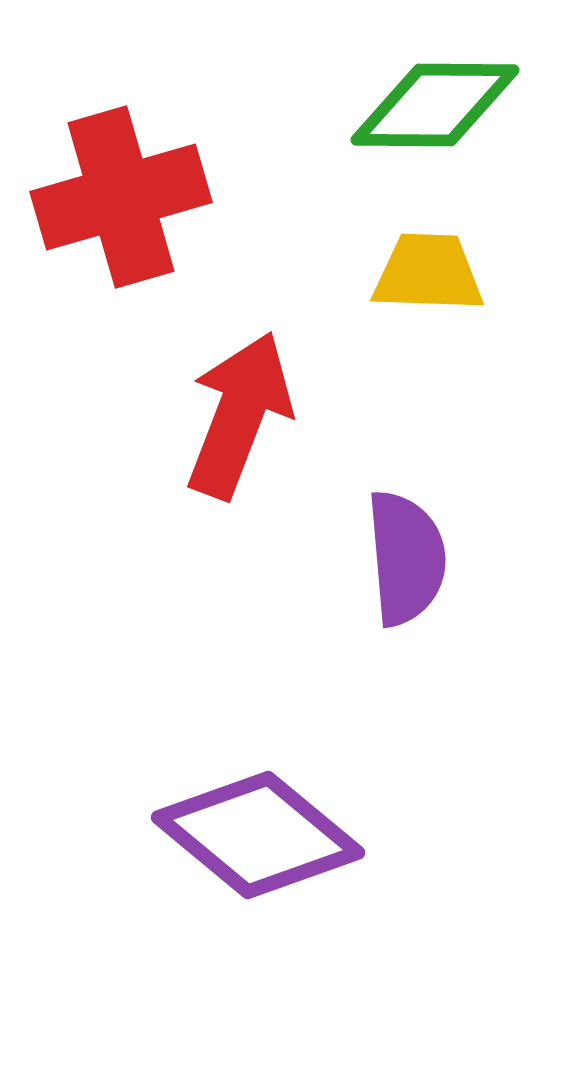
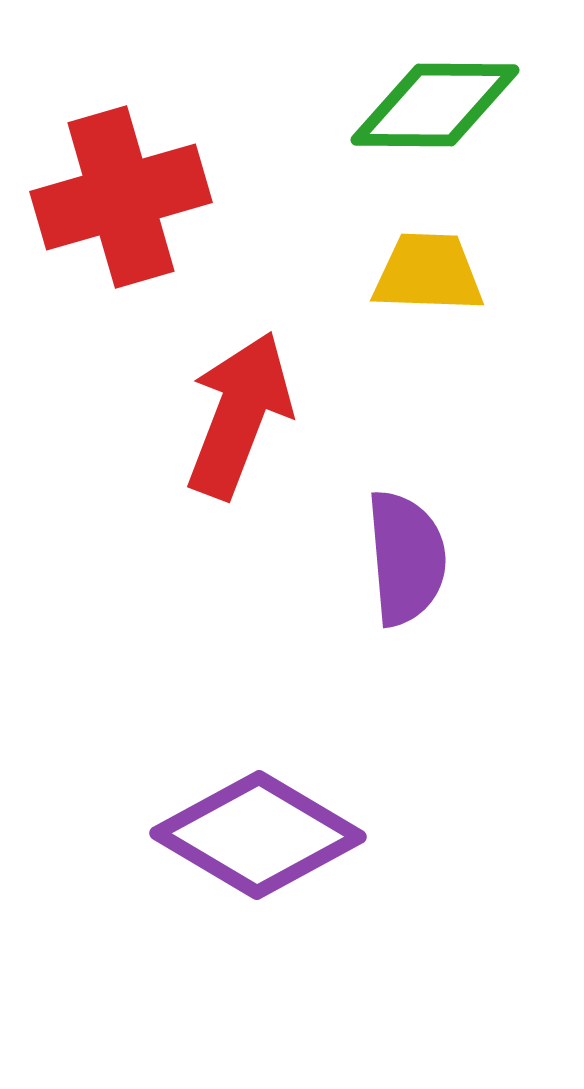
purple diamond: rotated 9 degrees counterclockwise
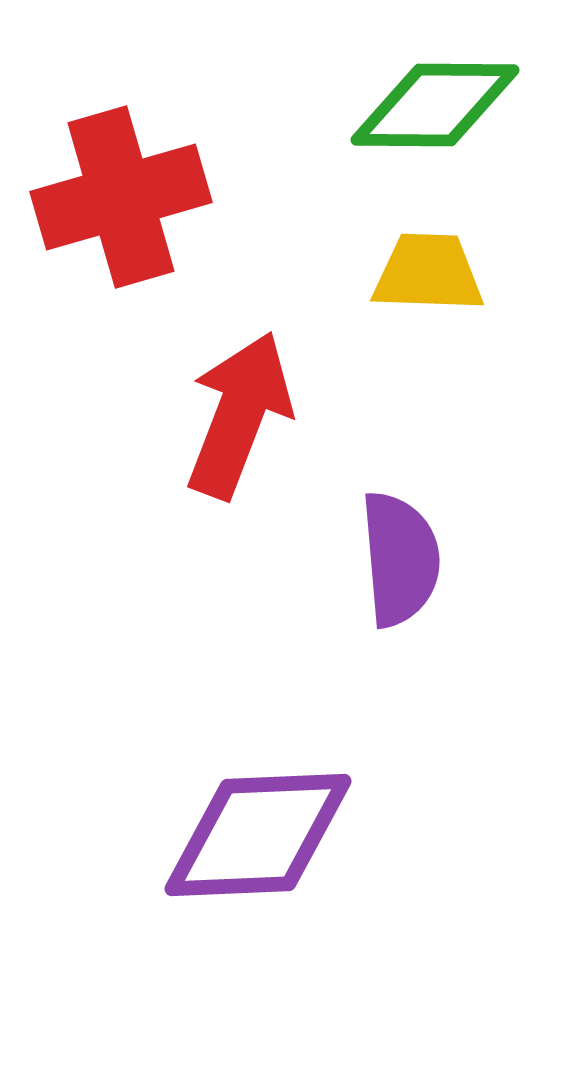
purple semicircle: moved 6 px left, 1 px down
purple diamond: rotated 33 degrees counterclockwise
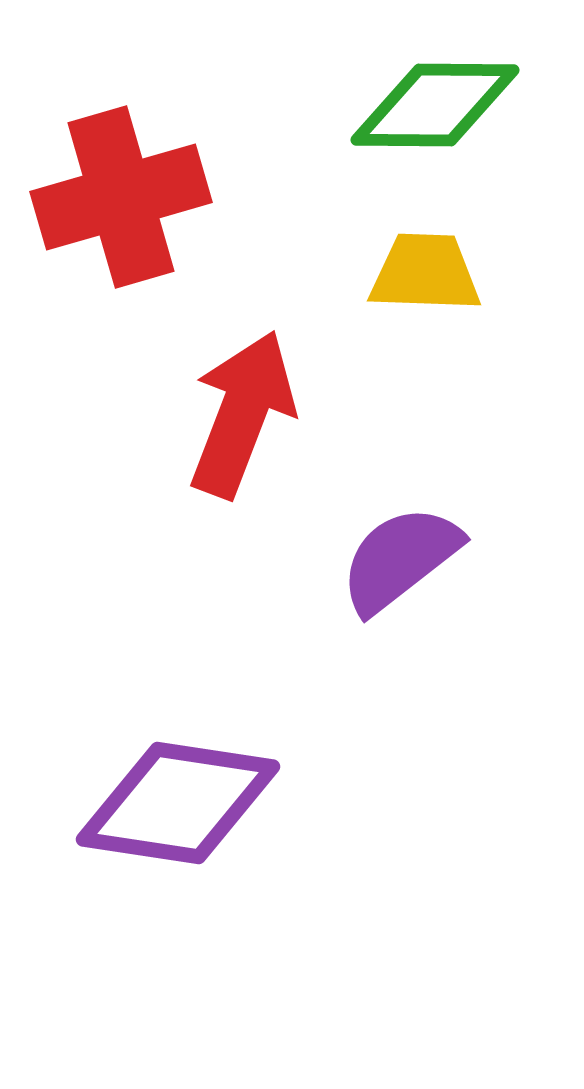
yellow trapezoid: moved 3 px left
red arrow: moved 3 px right, 1 px up
purple semicircle: rotated 123 degrees counterclockwise
purple diamond: moved 80 px left, 32 px up; rotated 11 degrees clockwise
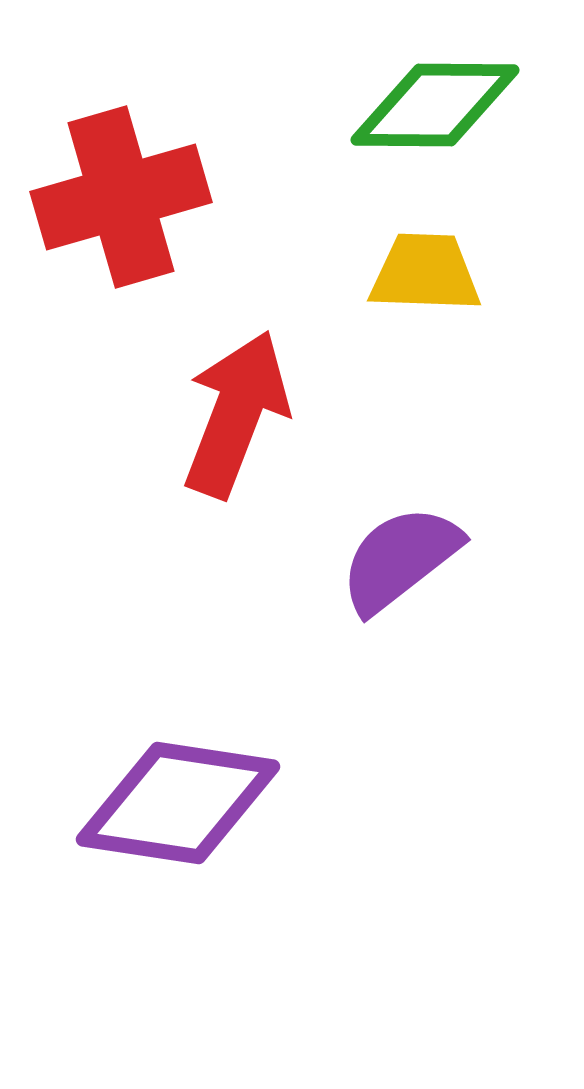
red arrow: moved 6 px left
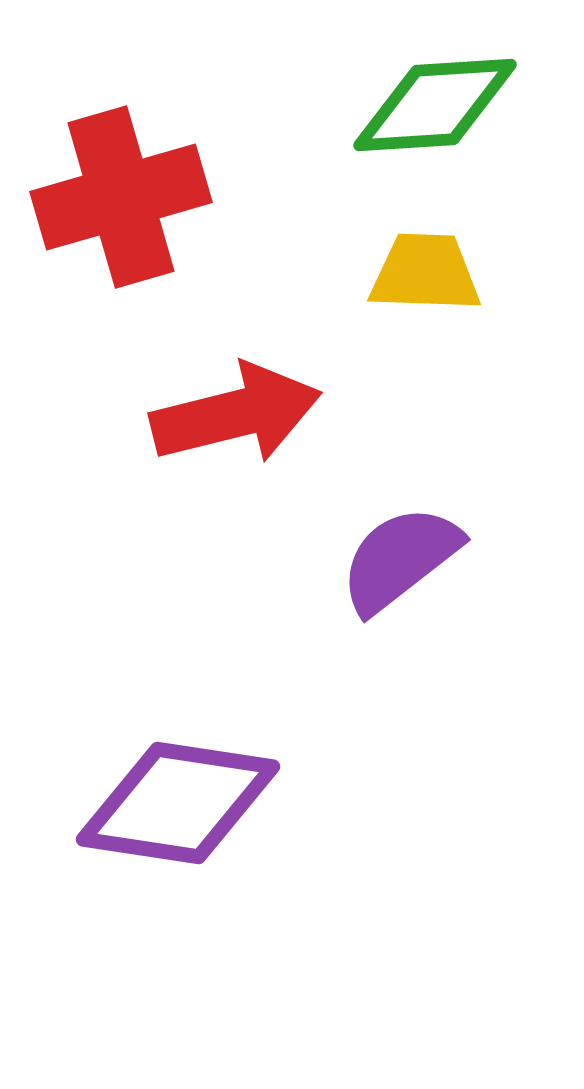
green diamond: rotated 4 degrees counterclockwise
red arrow: rotated 55 degrees clockwise
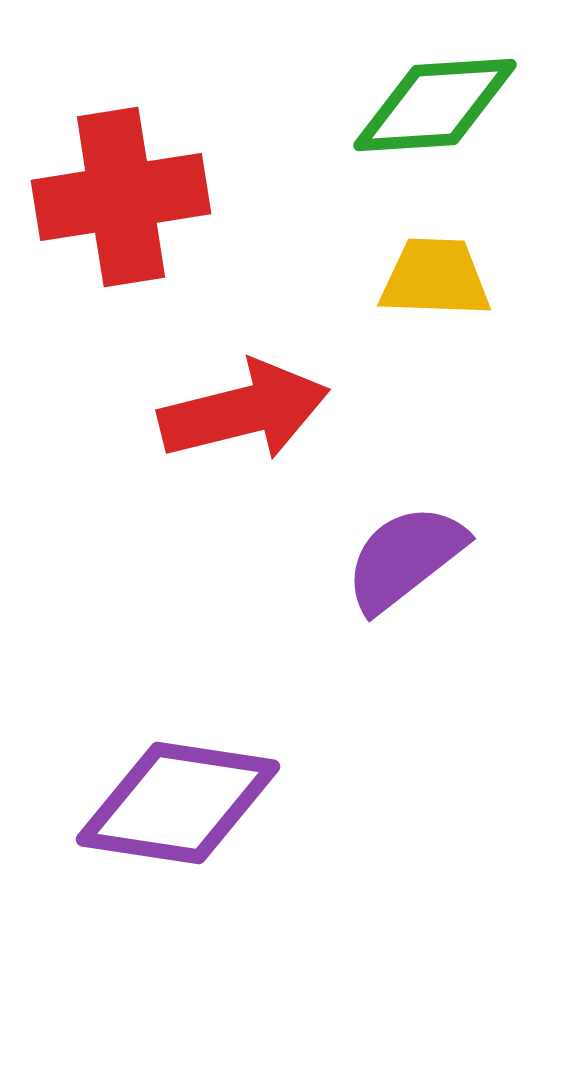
red cross: rotated 7 degrees clockwise
yellow trapezoid: moved 10 px right, 5 px down
red arrow: moved 8 px right, 3 px up
purple semicircle: moved 5 px right, 1 px up
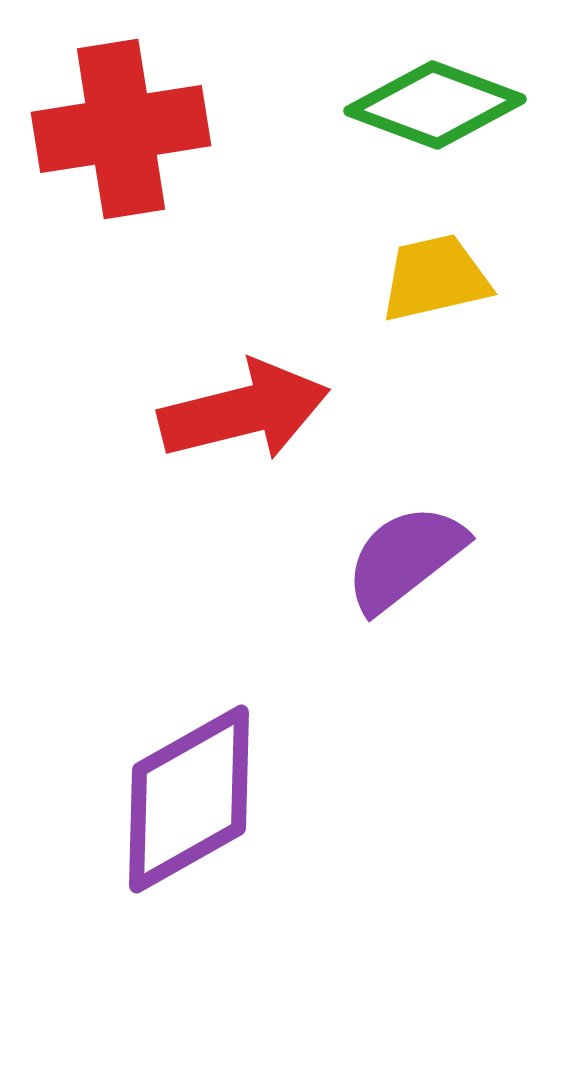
green diamond: rotated 24 degrees clockwise
red cross: moved 68 px up
yellow trapezoid: rotated 15 degrees counterclockwise
purple diamond: moved 11 px right, 4 px up; rotated 38 degrees counterclockwise
